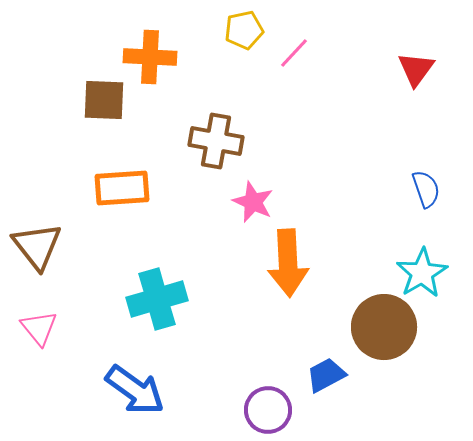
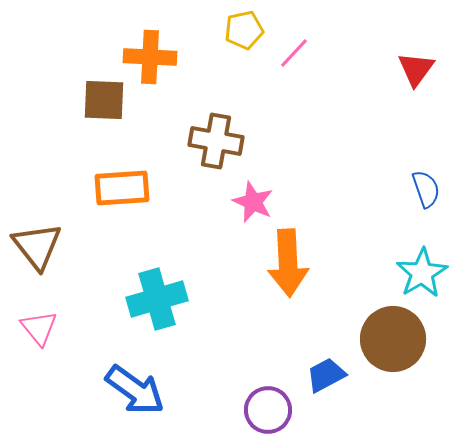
brown circle: moved 9 px right, 12 px down
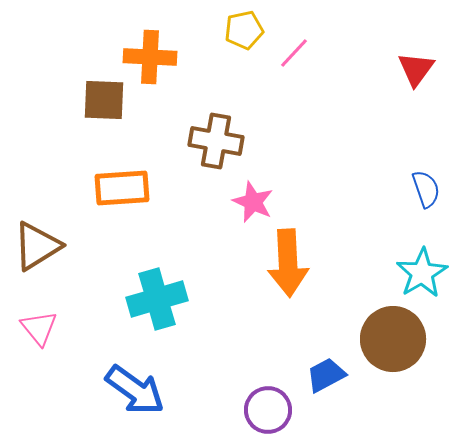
brown triangle: rotated 36 degrees clockwise
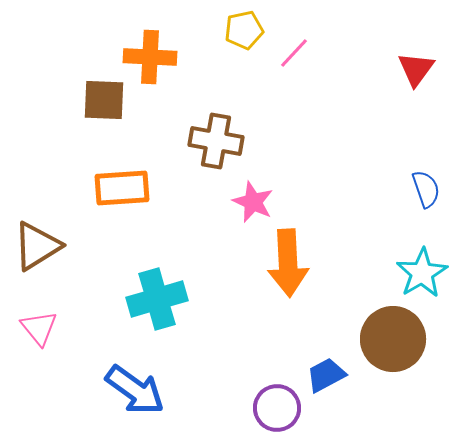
purple circle: moved 9 px right, 2 px up
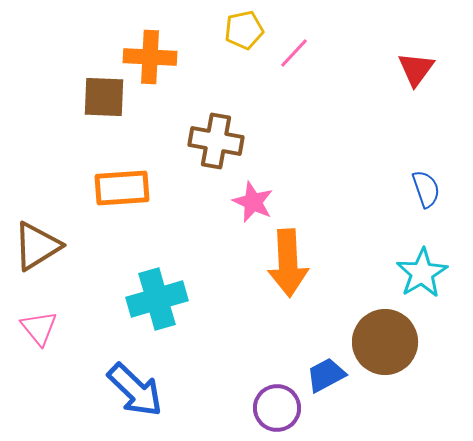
brown square: moved 3 px up
brown circle: moved 8 px left, 3 px down
blue arrow: rotated 8 degrees clockwise
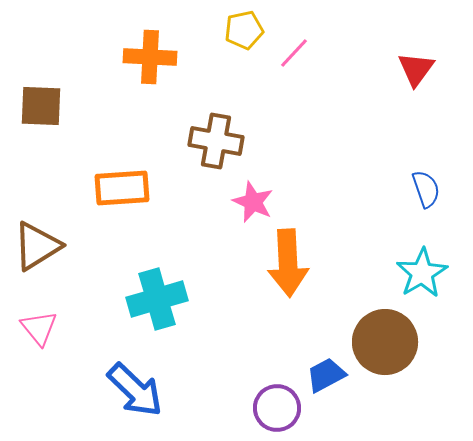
brown square: moved 63 px left, 9 px down
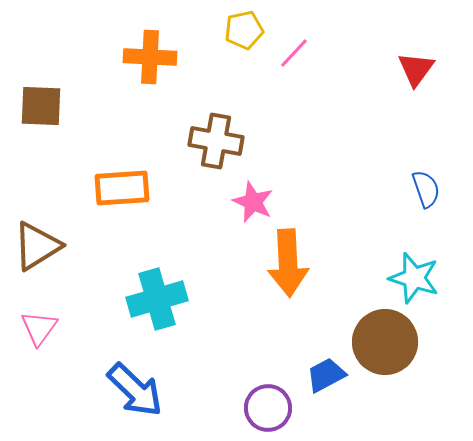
cyan star: moved 8 px left, 5 px down; rotated 24 degrees counterclockwise
pink triangle: rotated 15 degrees clockwise
purple circle: moved 9 px left
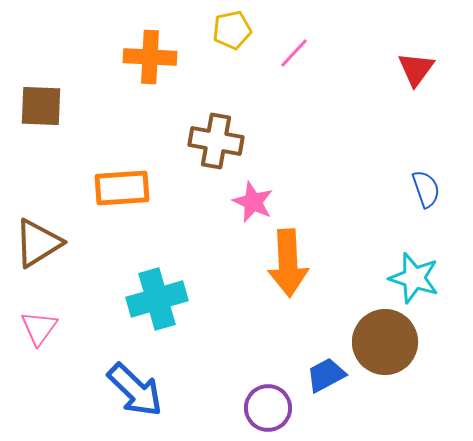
yellow pentagon: moved 12 px left
brown triangle: moved 1 px right, 3 px up
